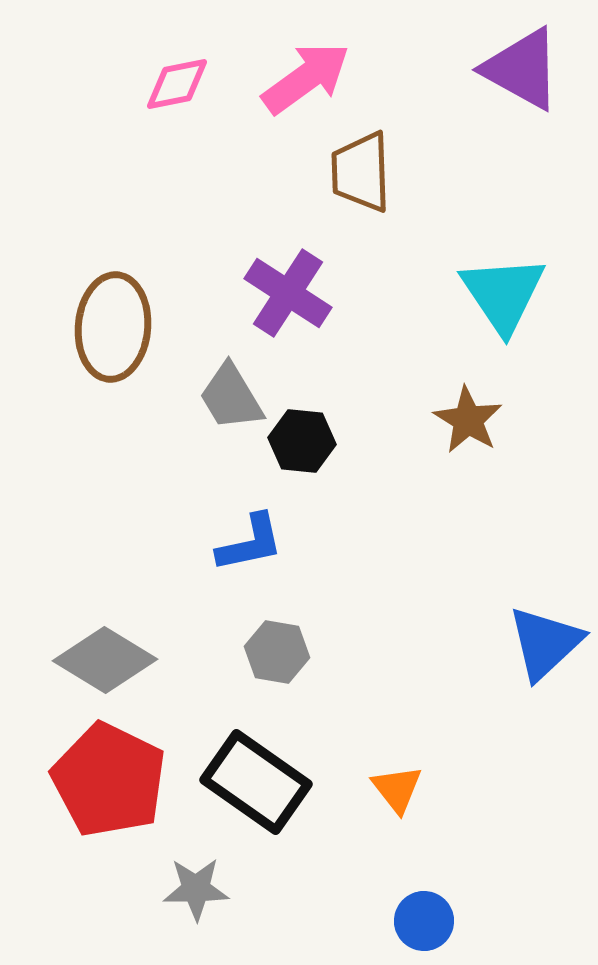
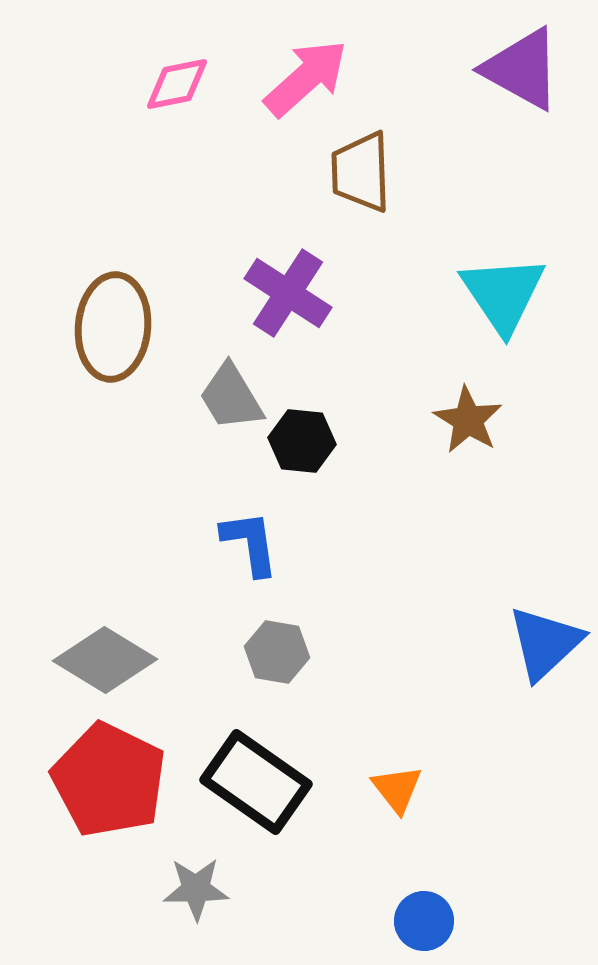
pink arrow: rotated 6 degrees counterclockwise
blue L-shape: rotated 86 degrees counterclockwise
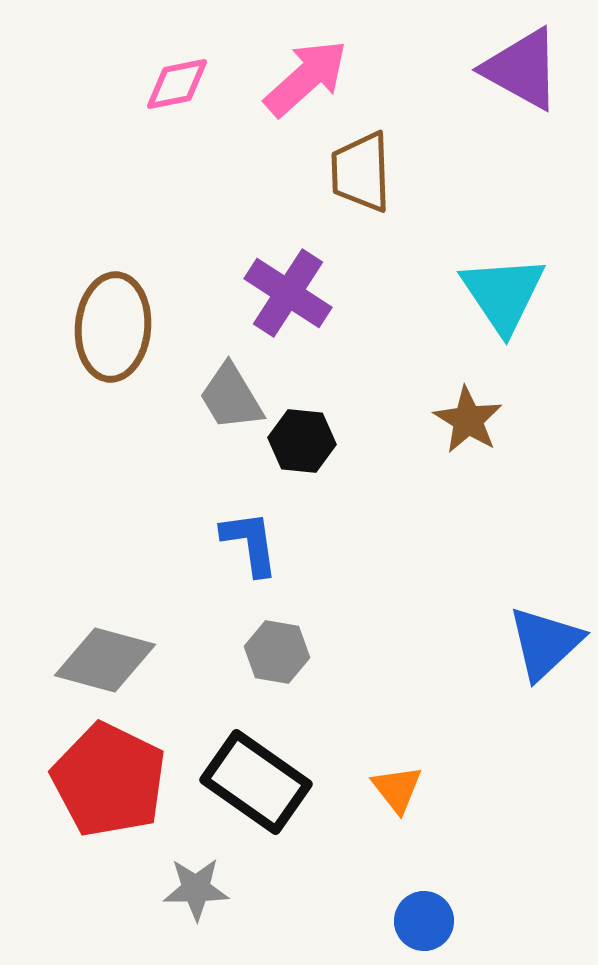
gray diamond: rotated 16 degrees counterclockwise
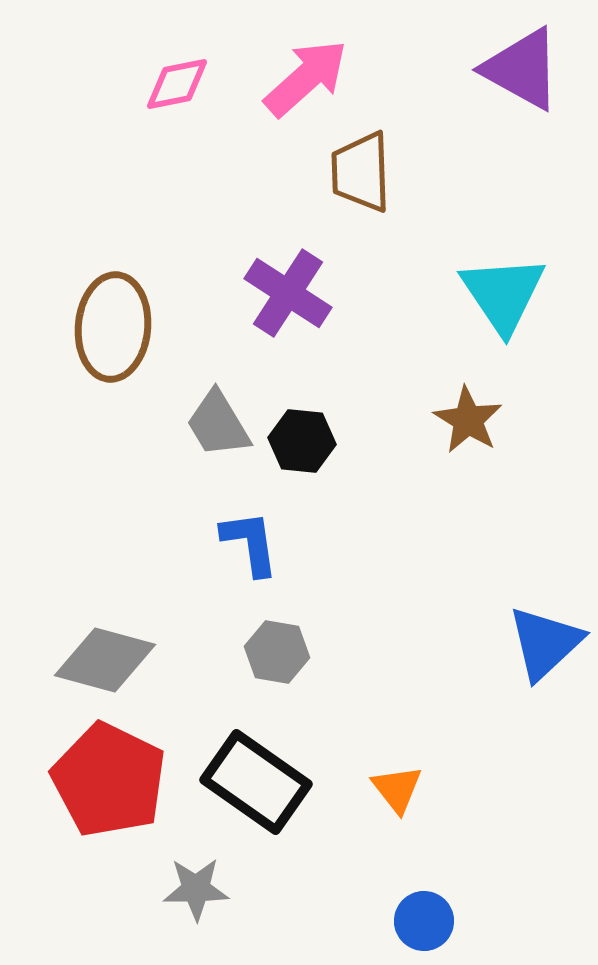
gray trapezoid: moved 13 px left, 27 px down
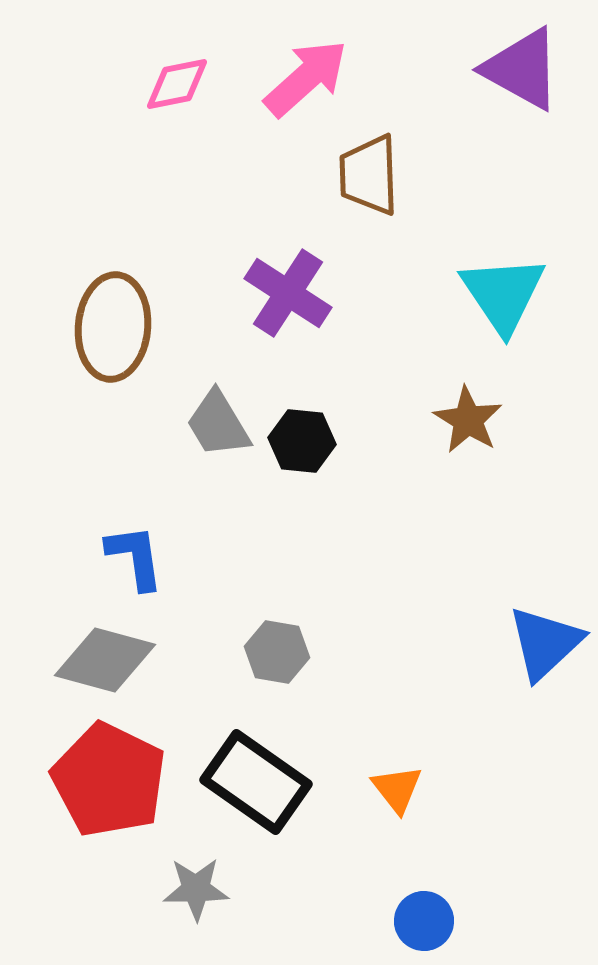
brown trapezoid: moved 8 px right, 3 px down
blue L-shape: moved 115 px left, 14 px down
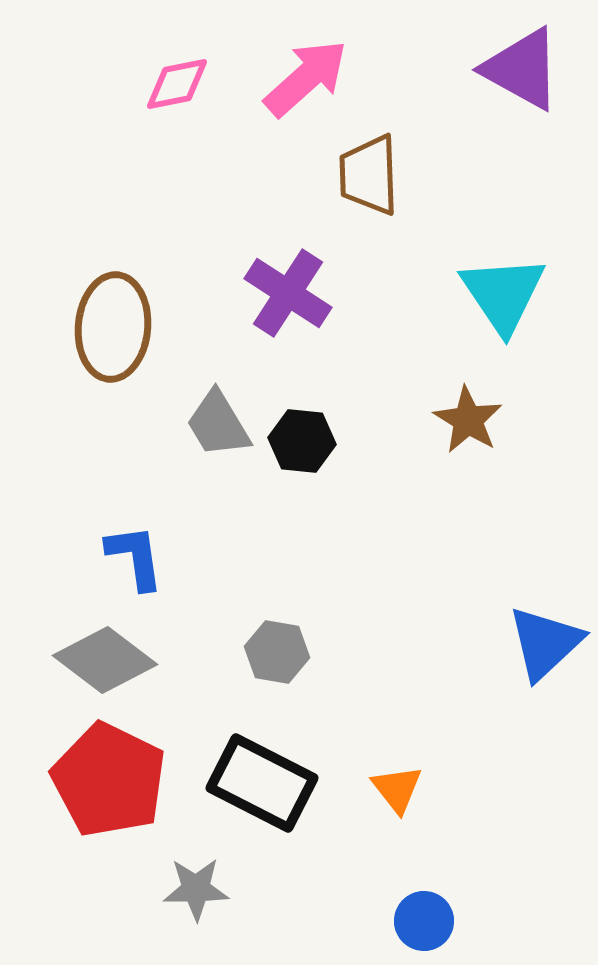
gray diamond: rotated 22 degrees clockwise
black rectangle: moved 6 px right, 1 px down; rotated 8 degrees counterclockwise
